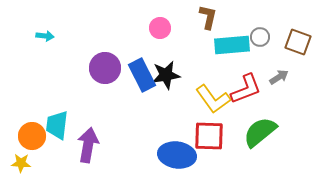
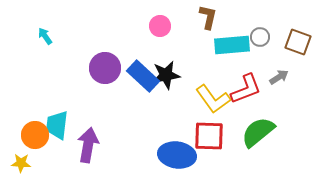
pink circle: moved 2 px up
cyan arrow: rotated 132 degrees counterclockwise
blue rectangle: moved 1 px right, 1 px down; rotated 20 degrees counterclockwise
green semicircle: moved 2 px left
orange circle: moved 3 px right, 1 px up
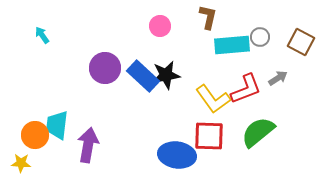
cyan arrow: moved 3 px left, 1 px up
brown square: moved 3 px right; rotated 8 degrees clockwise
gray arrow: moved 1 px left, 1 px down
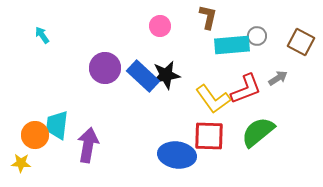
gray circle: moved 3 px left, 1 px up
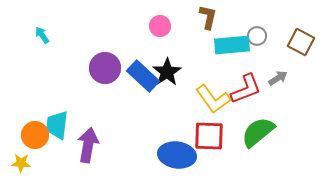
black star: moved 1 px right, 3 px up; rotated 24 degrees counterclockwise
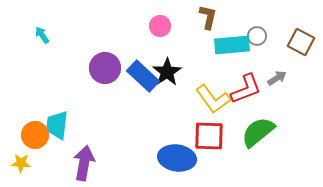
gray arrow: moved 1 px left
purple arrow: moved 4 px left, 18 px down
blue ellipse: moved 3 px down
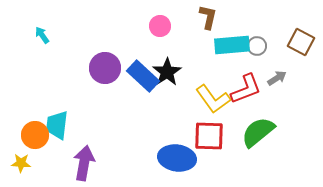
gray circle: moved 10 px down
